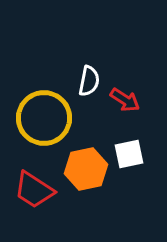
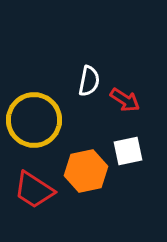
yellow circle: moved 10 px left, 2 px down
white square: moved 1 px left, 3 px up
orange hexagon: moved 2 px down
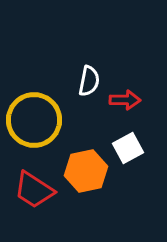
red arrow: rotated 32 degrees counterclockwise
white square: moved 3 px up; rotated 16 degrees counterclockwise
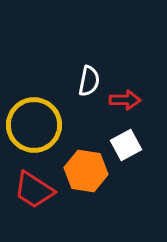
yellow circle: moved 5 px down
white square: moved 2 px left, 3 px up
orange hexagon: rotated 21 degrees clockwise
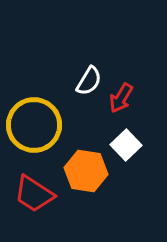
white semicircle: rotated 20 degrees clockwise
red arrow: moved 4 px left, 2 px up; rotated 120 degrees clockwise
white square: rotated 16 degrees counterclockwise
red trapezoid: moved 4 px down
